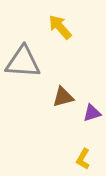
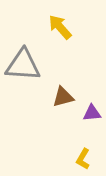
gray triangle: moved 3 px down
purple triangle: rotated 12 degrees clockwise
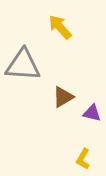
brown triangle: rotated 15 degrees counterclockwise
purple triangle: rotated 18 degrees clockwise
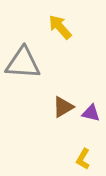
gray triangle: moved 2 px up
brown triangle: moved 10 px down
purple triangle: moved 1 px left
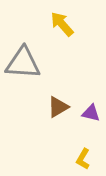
yellow arrow: moved 2 px right, 3 px up
brown triangle: moved 5 px left
